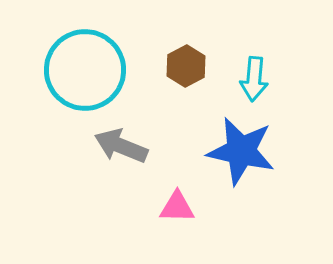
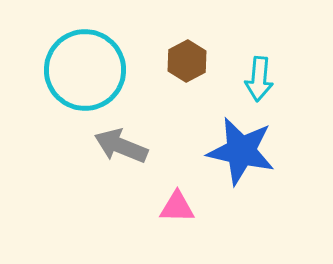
brown hexagon: moved 1 px right, 5 px up
cyan arrow: moved 5 px right
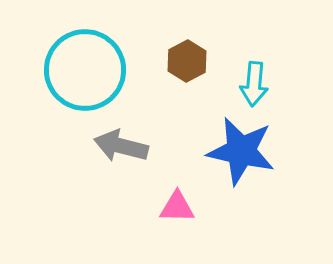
cyan arrow: moved 5 px left, 5 px down
gray arrow: rotated 8 degrees counterclockwise
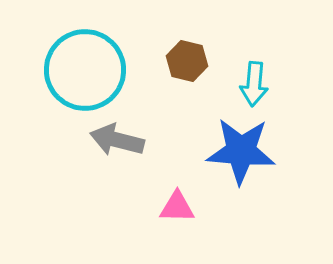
brown hexagon: rotated 18 degrees counterclockwise
gray arrow: moved 4 px left, 6 px up
blue star: rotated 8 degrees counterclockwise
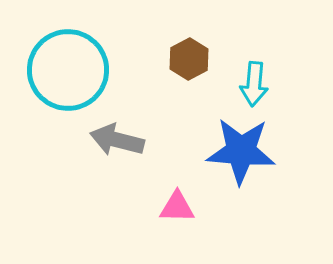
brown hexagon: moved 2 px right, 2 px up; rotated 18 degrees clockwise
cyan circle: moved 17 px left
